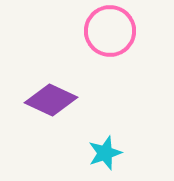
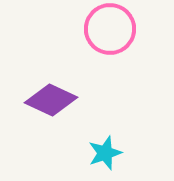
pink circle: moved 2 px up
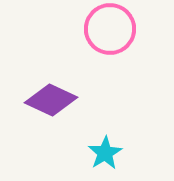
cyan star: rotated 12 degrees counterclockwise
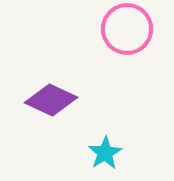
pink circle: moved 17 px right
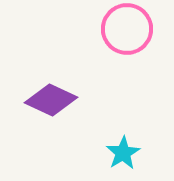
cyan star: moved 18 px right
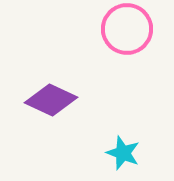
cyan star: rotated 20 degrees counterclockwise
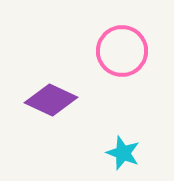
pink circle: moved 5 px left, 22 px down
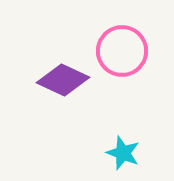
purple diamond: moved 12 px right, 20 px up
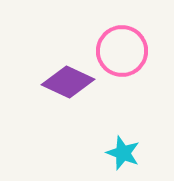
purple diamond: moved 5 px right, 2 px down
